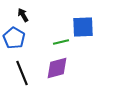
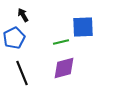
blue pentagon: rotated 15 degrees clockwise
purple diamond: moved 7 px right
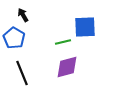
blue square: moved 2 px right
blue pentagon: rotated 15 degrees counterclockwise
green line: moved 2 px right
purple diamond: moved 3 px right, 1 px up
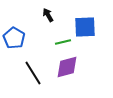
black arrow: moved 25 px right
black line: moved 11 px right; rotated 10 degrees counterclockwise
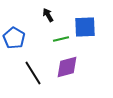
green line: moved 2 px left, 3 px up
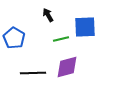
black line: rotated 60 degrees counterclockwise
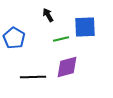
black line: moved 4 px down
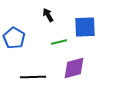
green line: moved 2 px left, 3 px down
purple diamond: moved 7 px right, 1 px down
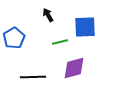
blue pentagon: rotated 10 degrees clockwise
green line: moved 1 px right
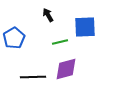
purple diamond: moved 8 px left, 1 px down
